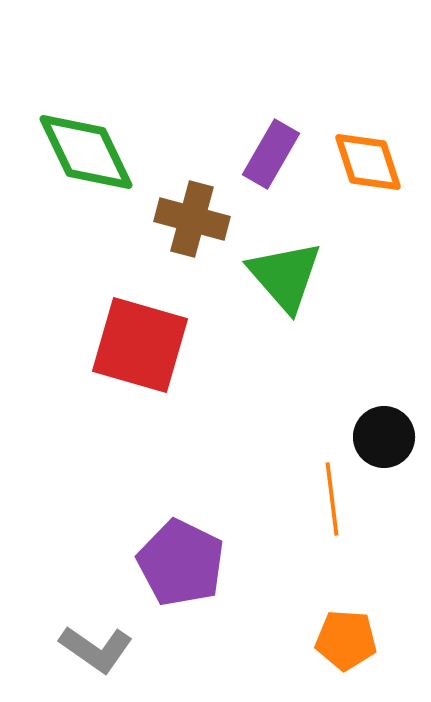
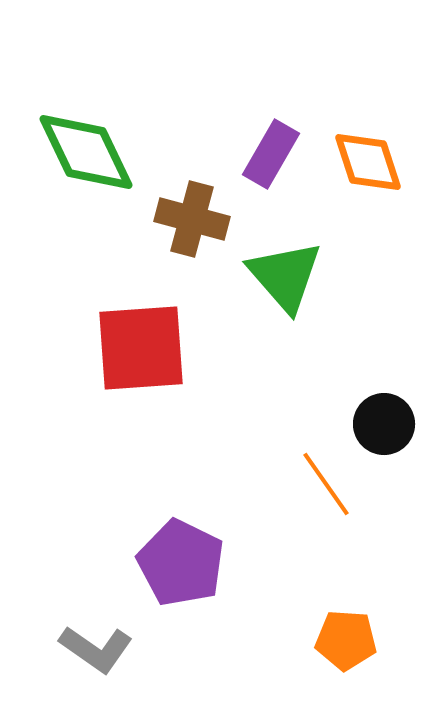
red square: moved 1 px right, 3 px down; rotated 20 degrees counterclockwise
black circle: moved 13 px up
orange line: moved 6 px left, 15 px up; rotated 28 degrees counterclockwise
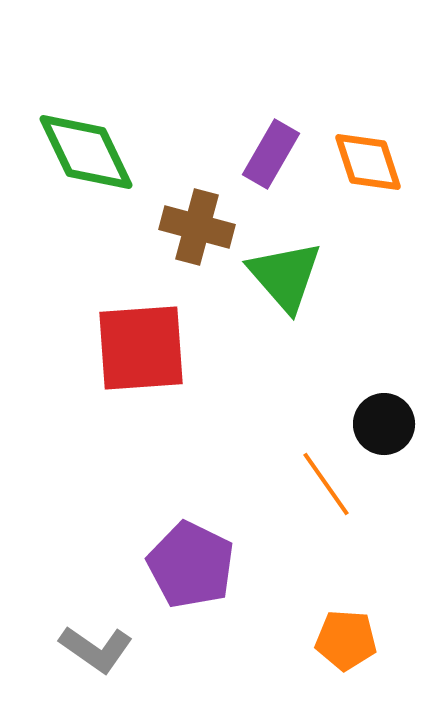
brown cross: moved 5 px right, 8 px down
purple pentagon: moved 10 px right, 2 px down
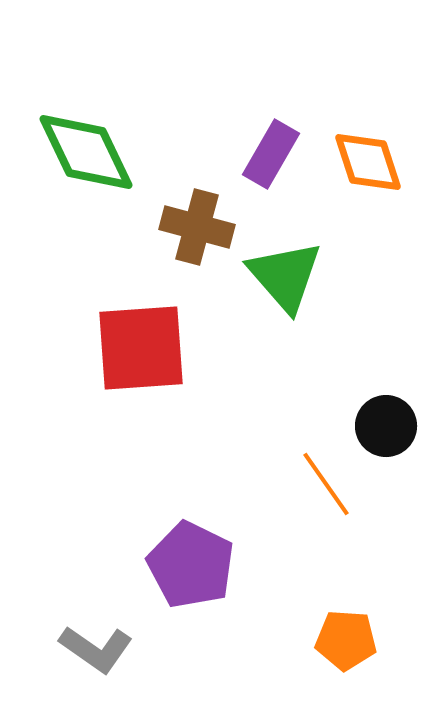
black circle: moved 2 px right, 2 px down
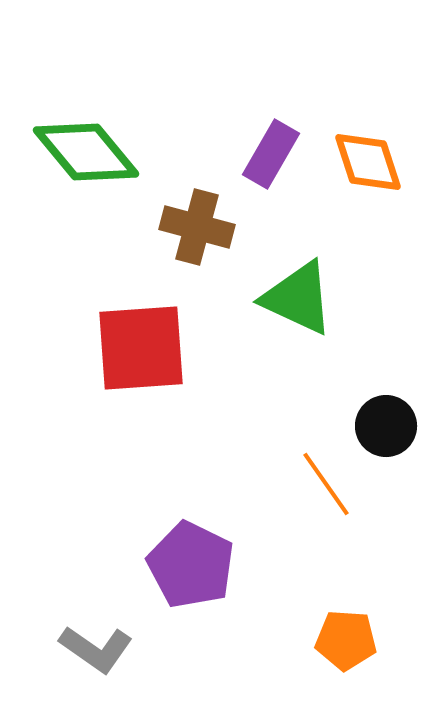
green diamond: rotated 14 degrees counterclockwise
green triangle: moved 13 px right, 22 px down; rotated 24 degrees counterclockwise
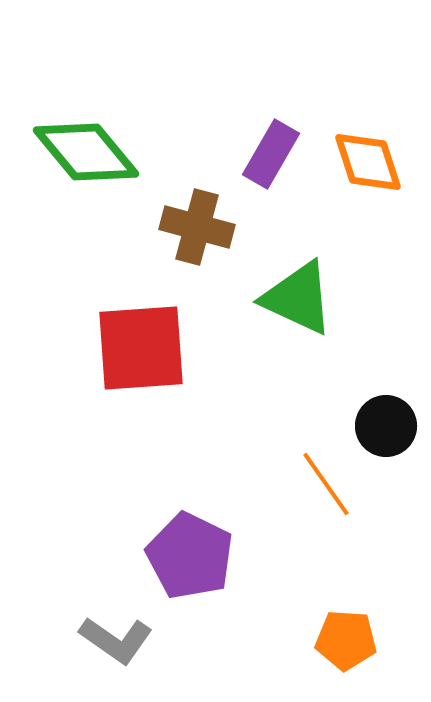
purple pentagon: moved 1 px left, 9 px up
gray L-shape: moved 20 px right, 9 px up
